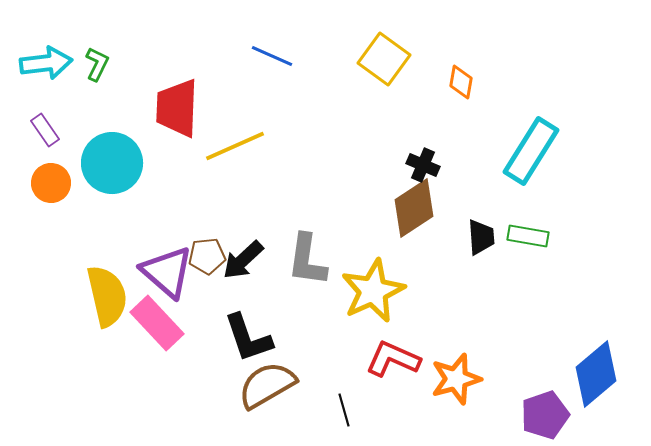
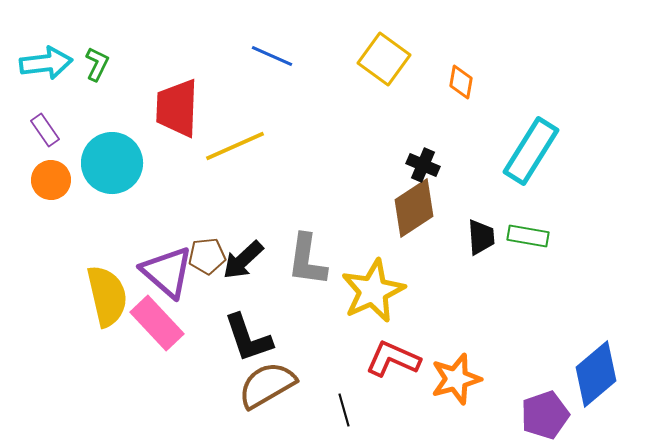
orange circle: moved 3 px up
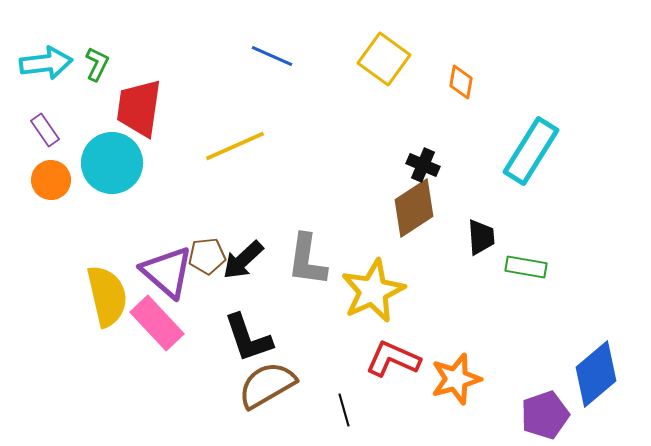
red trapezoid: moved 38 px left; rotated 6 degrees clockwise
green rectangle: moved 2 px left, 31 px down
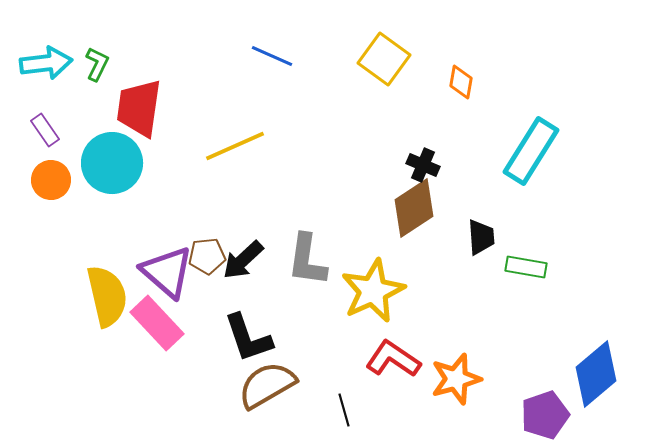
red L-shape: rotated 10 degrees clockwise
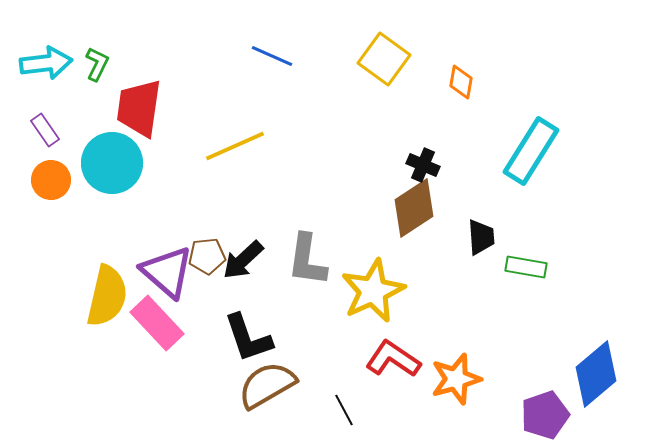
yellow semicircle: rotated 26 degrees clockwise
black line: rotated 12 degrees counterclockwise
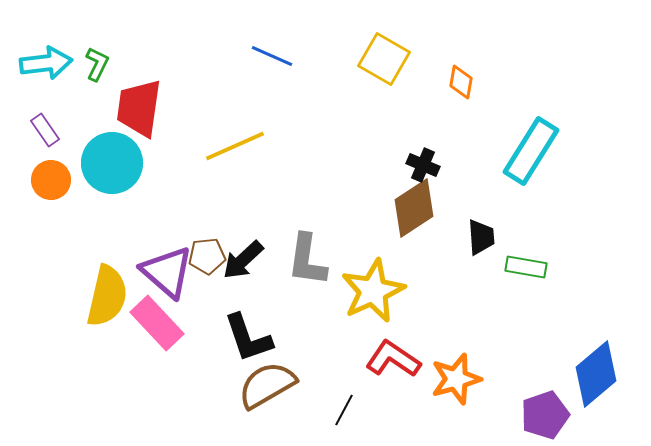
yellow square: rotated 6 degrees counterclockwise
black line: rotated 56 degrees clockwise
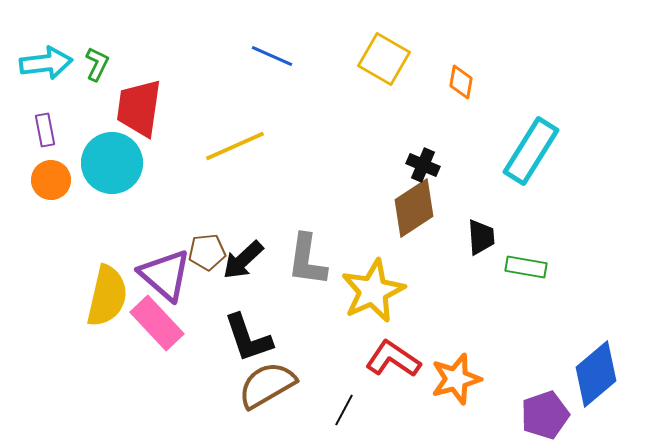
purple rectangle: rotated 24 degrees clockwise
brown pentagon: moved 4 px up
purple triangle: moved 2 px left, 3 px down
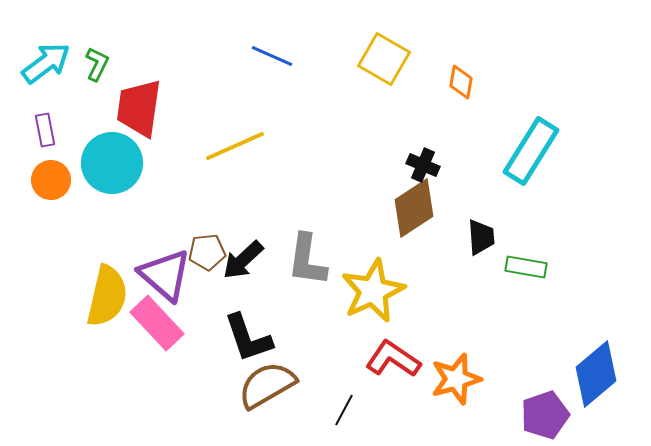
cyan arrow: rotated 30 degrees counterclockwise
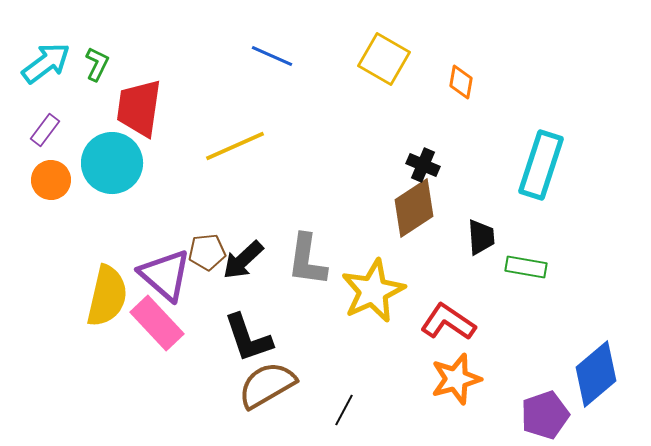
purple rectangle: rotated 48 degrees clockwise
cyan rectangle: moved 10 px right, 14 px down; rotated 14 degrees counterclockwise
red L-shape: moved 55 px right, 37 px up
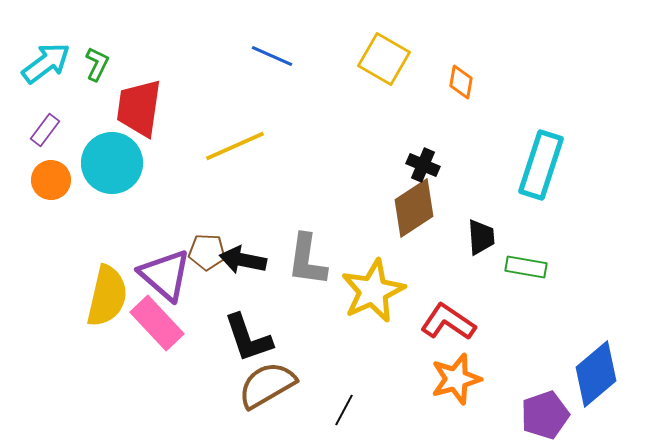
brown pentagon: rotated 9 degrees clockwise
black arrow: rotated 54 degrees clockwise
